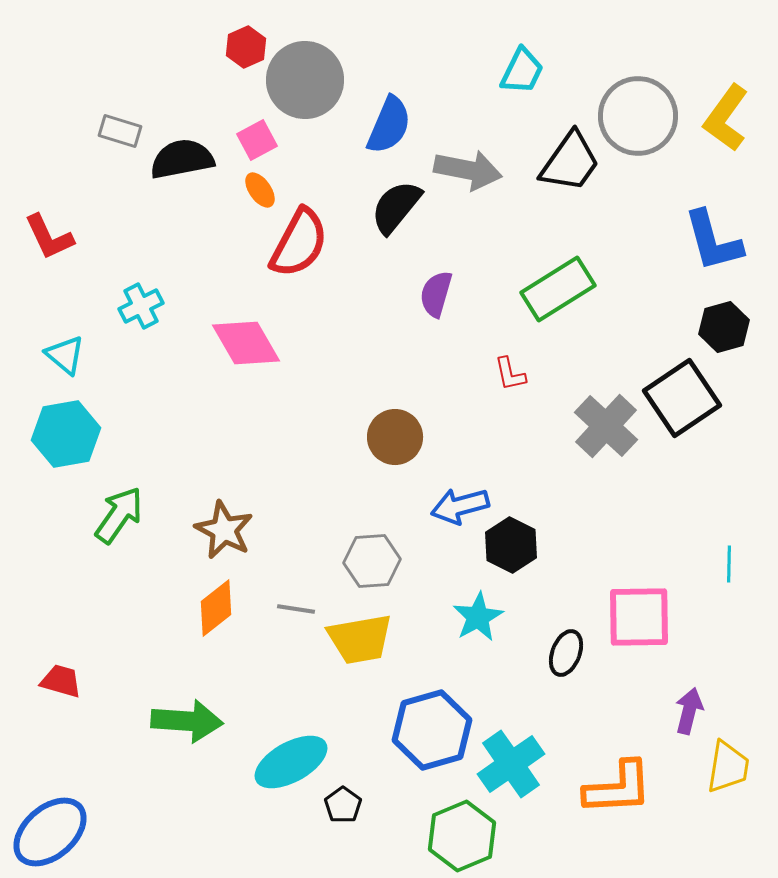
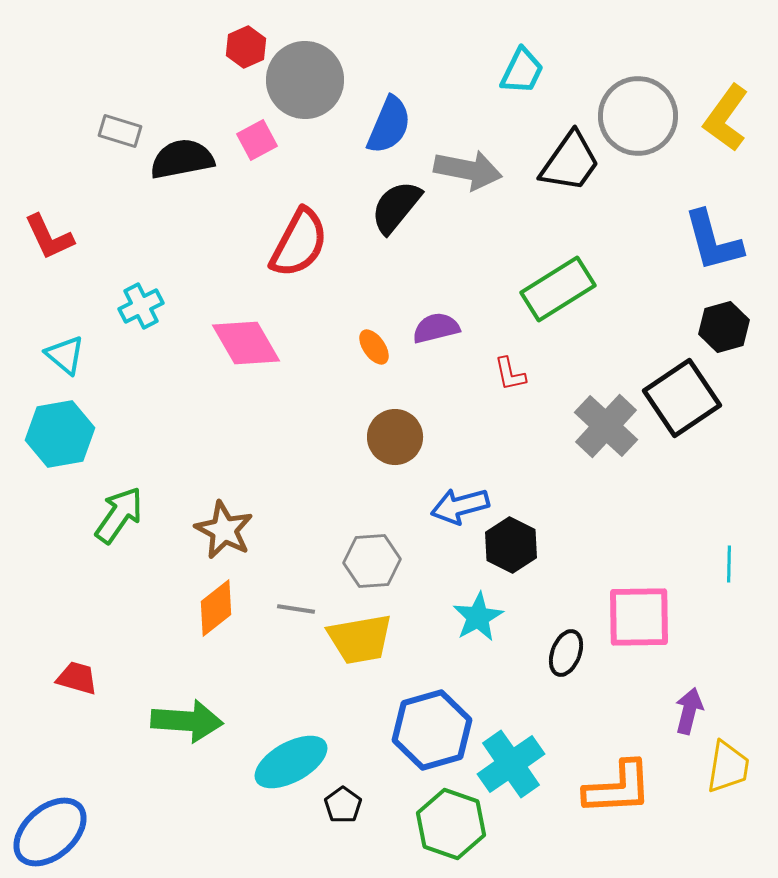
orange ellipse at (260, 190): moved 114 px right, 157 px down
purple semicircle at (436, 294): moved 34 px down; rotated 60 degrees clockwise
cyan hexagon at (66, 434): moved 6 px left
red trapezoid at (61, 681): moved 16 px right, 3 px up
green hexagon at (462, 836): moved 11 px left, 12 px up; rotated 18 degrees counterclockwise
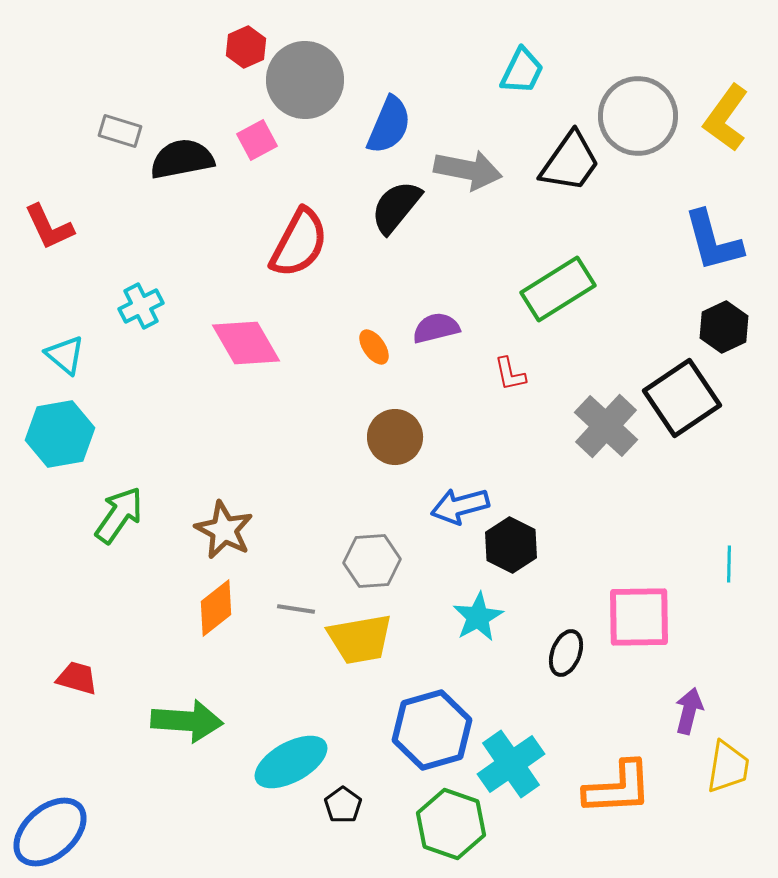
red L-shape at (49, 237): moved 10 px up
black hexagon at (724, 327): rotated 9 degrees counterclockwise
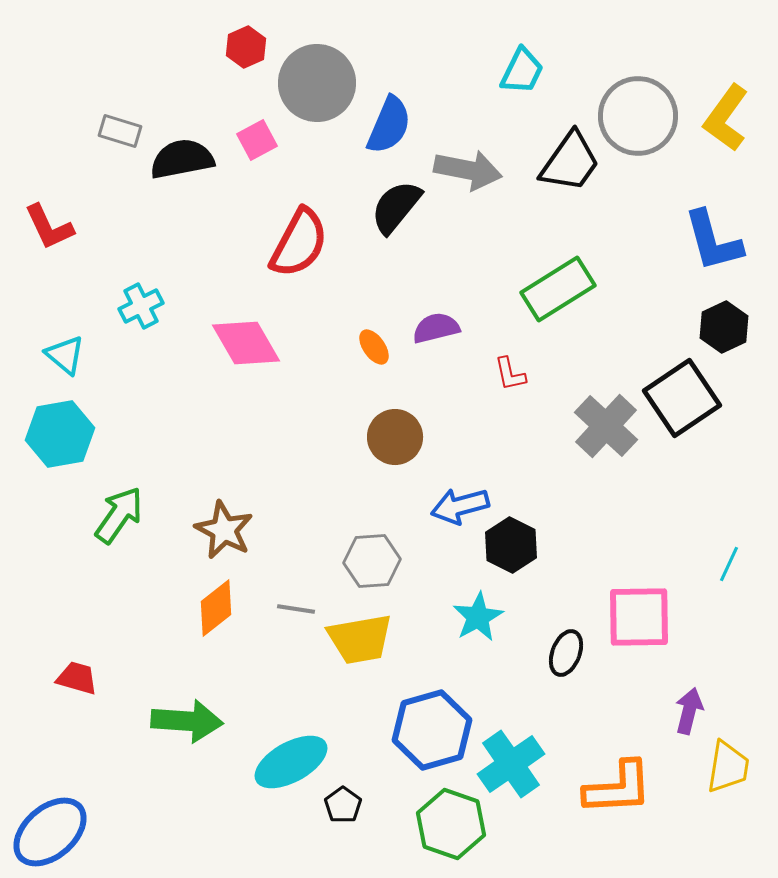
gray circle at (305, 80): moved 12 px right, 3 px down
cyan line at (729, 564): rotated 24 degrees clockwise
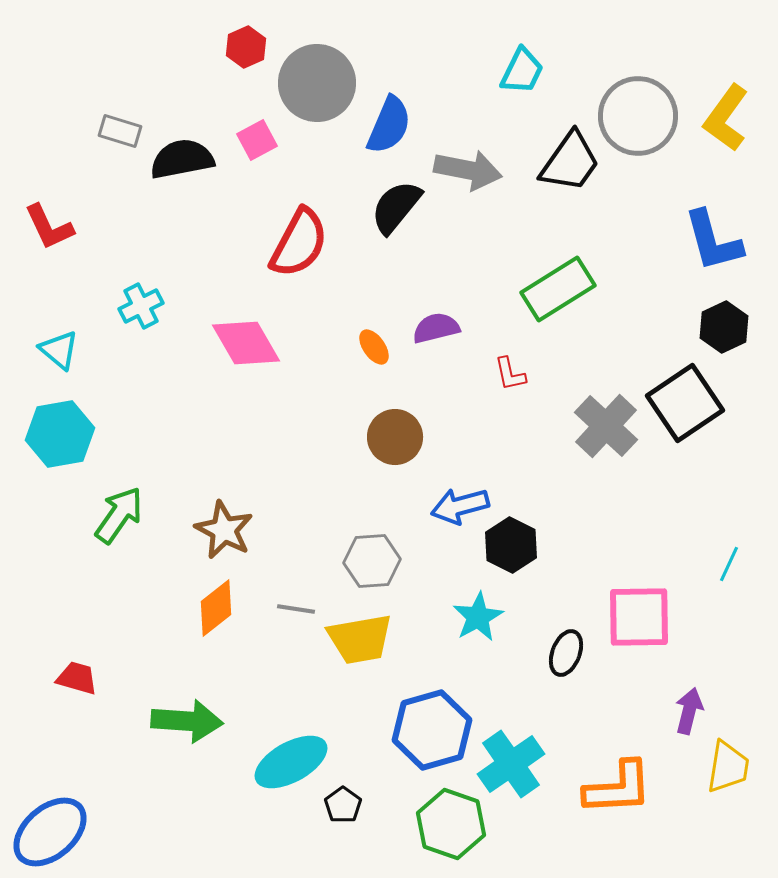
cyan triangle at (65, 355): moved 6 px left, 5 px up
black square at (682, 398): moved 3 px right, 5 px down
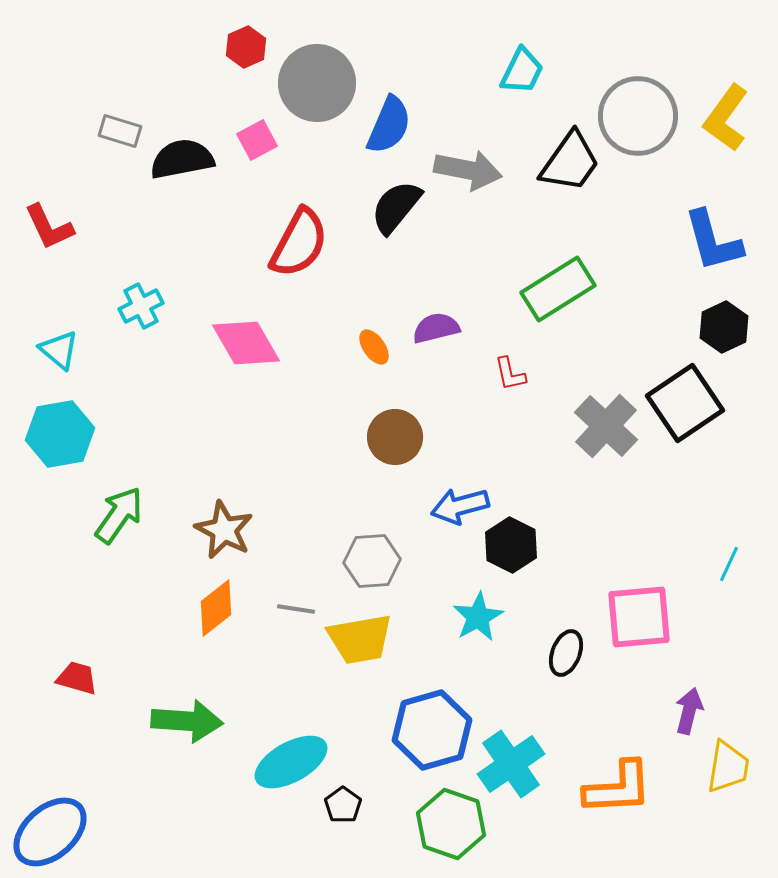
pink square at (639, 617): rotated 4 degrees counterclockwise
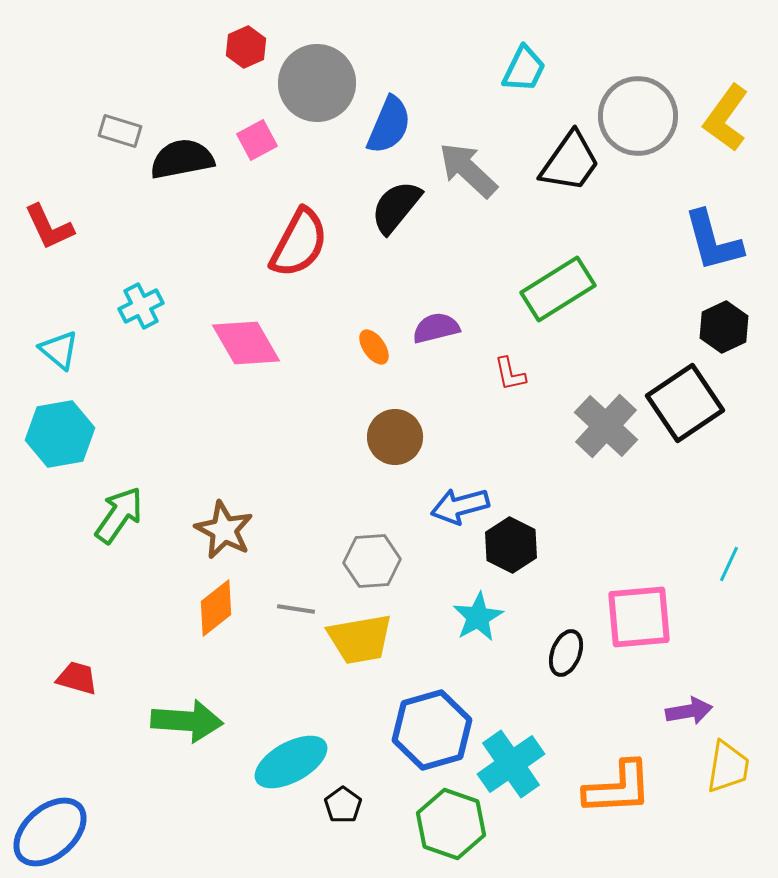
cyan trapezoid at (522, 71): moved 2 px right, 2 px up
gray arrow at (468, 170): rotated 148 degrees counterclockwise
purple arrow at (689, 711): rotated 66 degrees clockwise
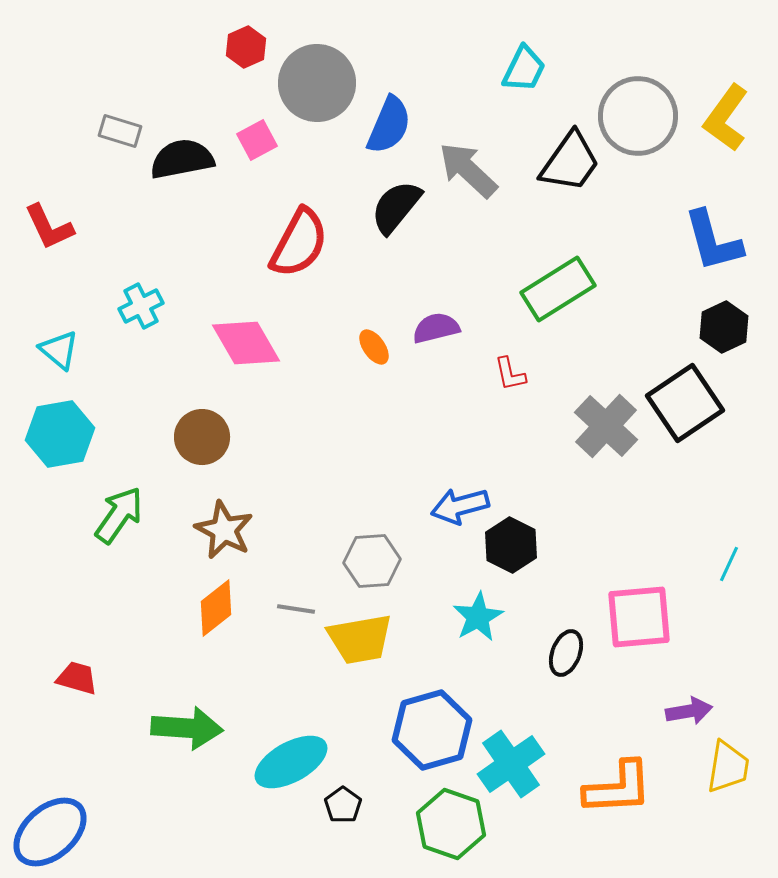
brown circle at (395, 437): moved 193 px left
green arrow at (187, 721): moved 7 px down
